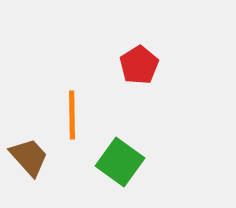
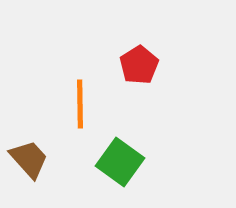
orange line: moved 8 px right, 11 px up
brown trapezoid: moved 2 px down
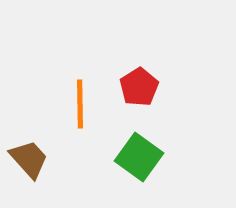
red pentagon: moved 22 px down
green square: moved 19 px right, 5 px up
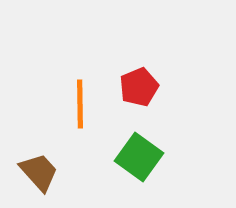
red pentagon: rotated 9 degrees clockwise
brown trapezoid: moved 10 px right, 13 px down
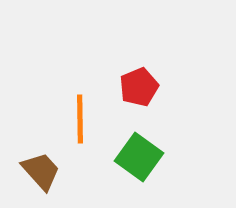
orange line: moved 15 px down
brown trapezoid: moved 2 px right, 1 px up
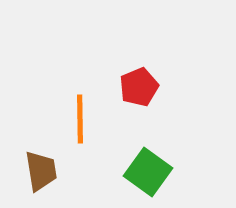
green square: moved 9 px right, 15 px down
brown trapezoid: rotated 33 degrees clockwise
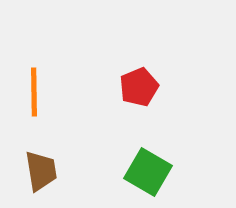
orange line: moved 46 px left, 27 px up
green square: rotated 6 degrees counterclockwise
